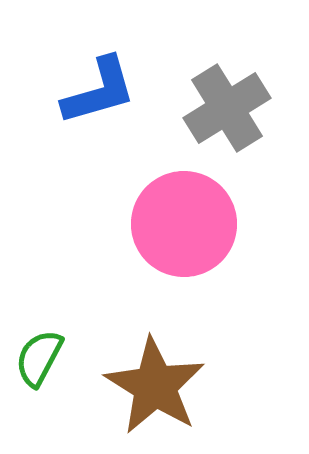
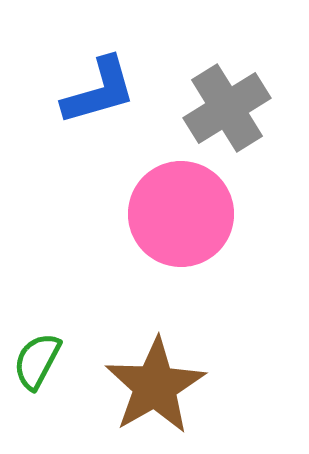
pink circle: moved 3 px left, 10 px up
green semicircle: moved 2 px left, 3 px down
brown star: rotated 10 degrees clockwise
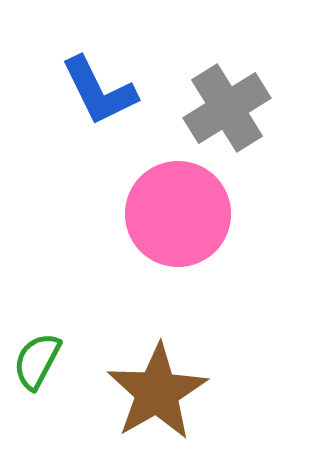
blue L-shape: rotated 80 degrees clockwise
pink circle: moved 3 px left
brown star: moved 2 px right, 6 px down
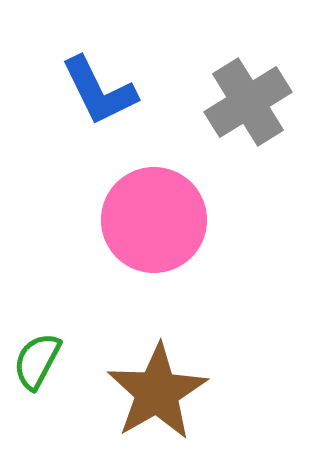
gray cross: moved 21 px right, 6 px up
pink circle: moved 24 px left, 6 px down
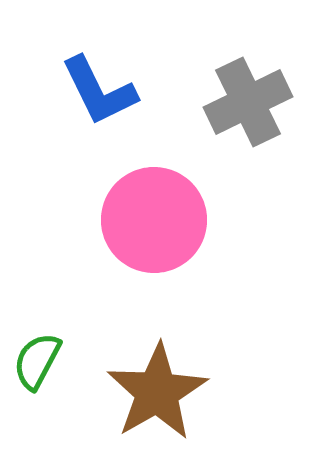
gray cross: rotated 6 degrees clockwise
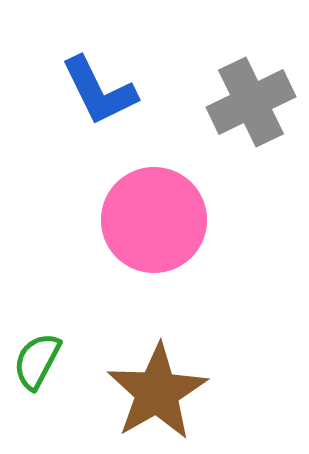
gray cross: moved 3 px right
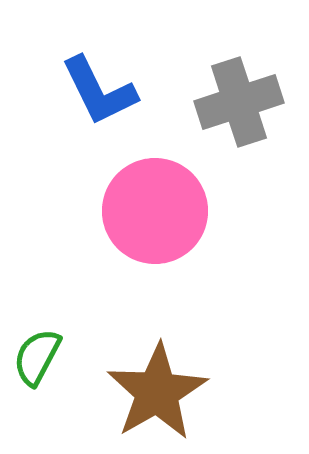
gray cross: moved 12 px left; rotated 8 degrees clockwise
pink circle: moved 1 px right, 9 px up
green semicircle: moved 4 px up
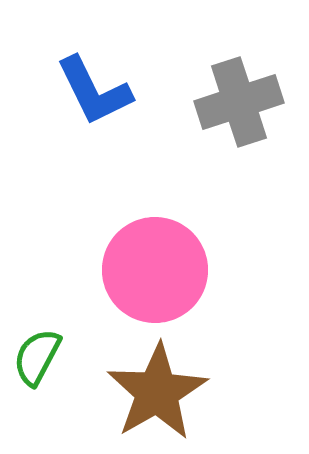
blue L-shape: moved 5 px left
pink circle: moved 59 px down
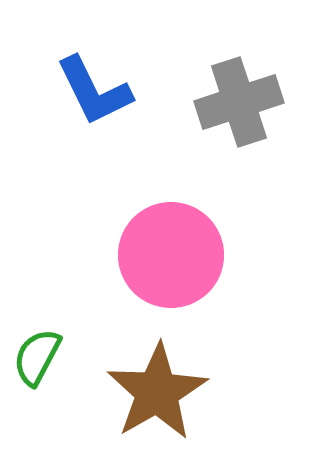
pink circle: moved 16 px right, 15 px up
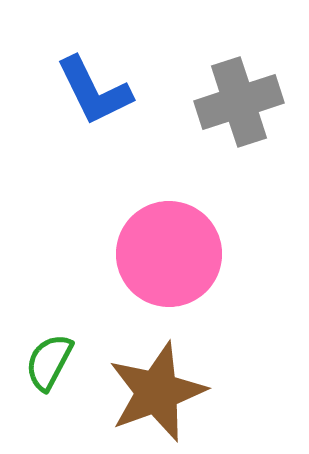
pink circle: moved 2 px left, 1 px up
green semicircle: moved 12 px right, 5 px down
brown star: rotated 10 degrees clockwise
